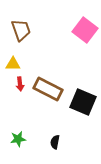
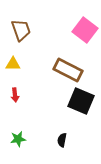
red arrow: moved 5 px left, 11 px down
brown rectangle: moved 20 px right, 19 px up
black square: moved 2 px left, 1 px up
black semicircle: moved 7 px right, 2 px up
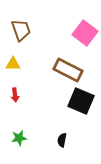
pink square: moved 3 px down
green star: moved 1 px right, 1 px up
